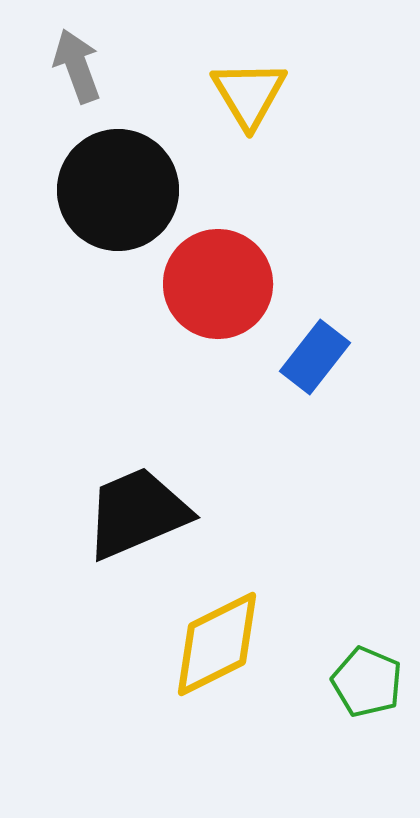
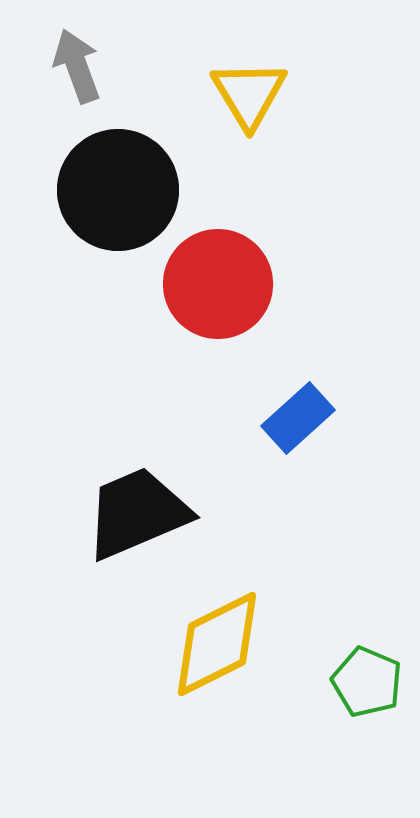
blue rectangle: moved 17 px left, 61 px down; rotated 10 degrees clockwise
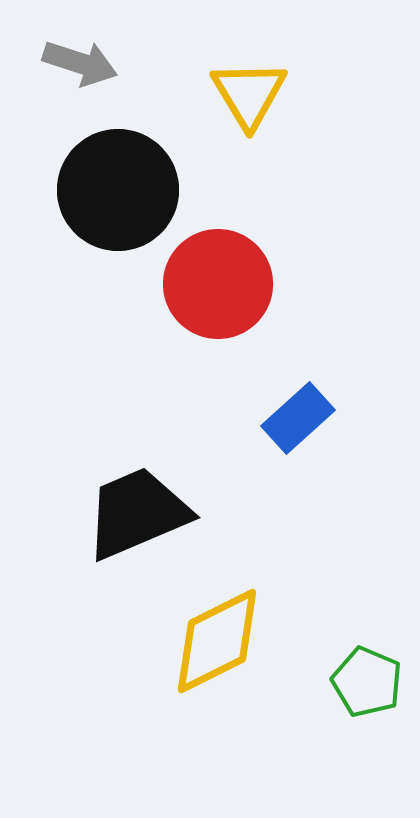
gray arrow: moved 3 px right, 3 px up; rotated 128 degrees clockwise
yellow diamond: moved 3 px up
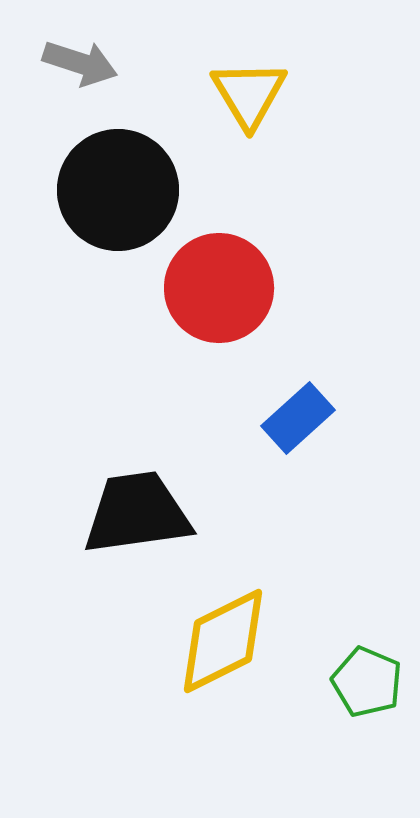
red circle: moved 1 px right, 4 px down
black trapezoid: rotated 15 degrees clockwise
yellow diamond: moved 6 px right
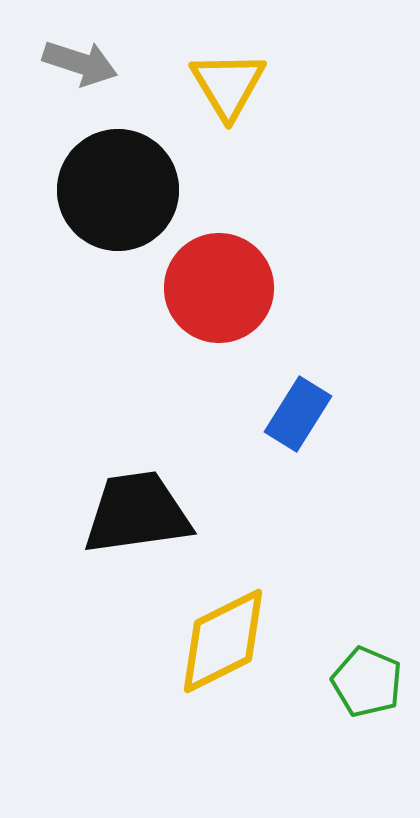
yellow triangle: moved 21 px left, 9 px up
blue rectangle: moved 4 px up; rotated 16 degrees counterclockwise
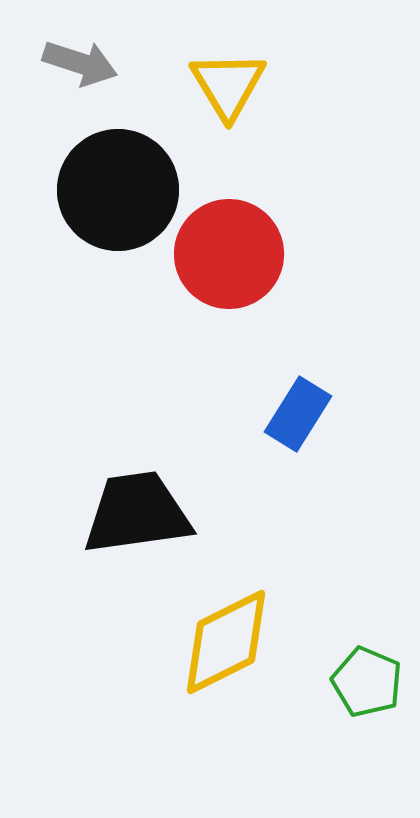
red circle: moved 10 px right, 34 px up
yellow diamond: moved 3 px right, 1 px down
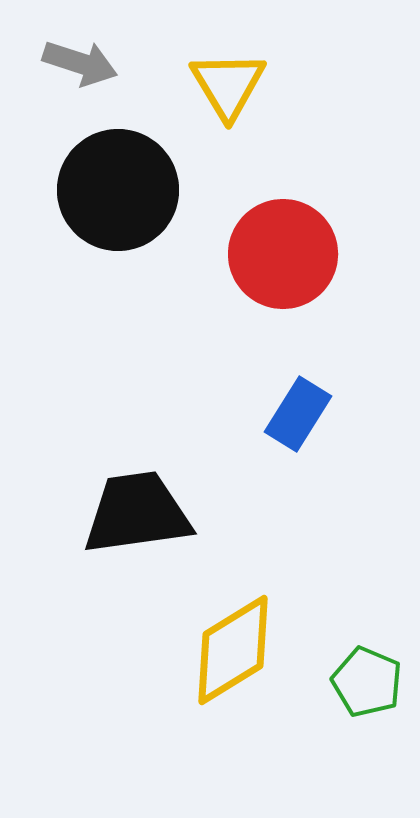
red circle: moved 54 px right
yellow diamond: moved 7 px right, 8 px down; rotated 5 degrees counterclockwise
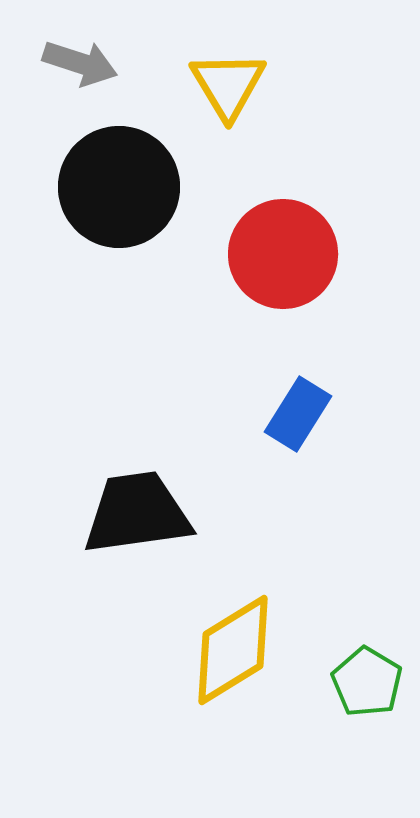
black circle: moved 1 px right, 3 px up
green pentagon: rotated 8 degrees clockwise
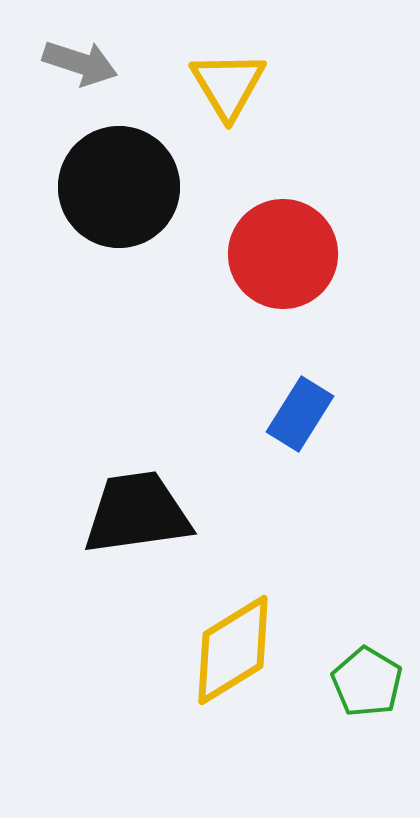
blue rectangle: moved 2 px right
